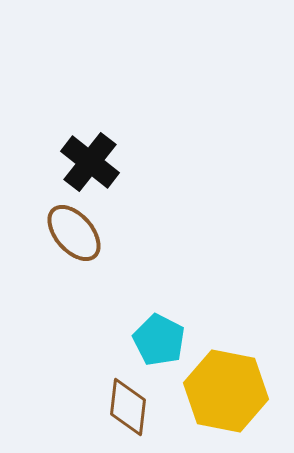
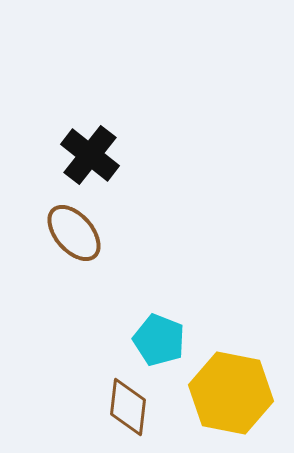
black cross: moved 7 px up
cyan pentagon: rotated 6 degrees counterclockwise
yellow hexagon: moved 5 px right, 2 px down
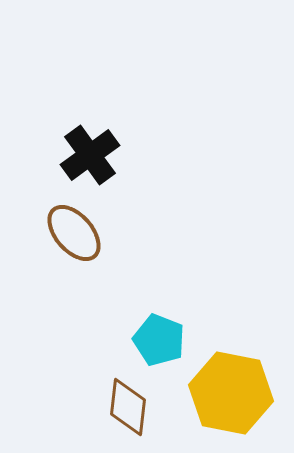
black cross: rotated 16 degrees clockwise
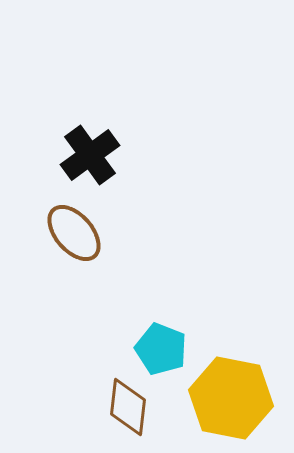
cyan pentagon: moved 2 px right, 9 px down
yellow hexagon: moved 5 px down
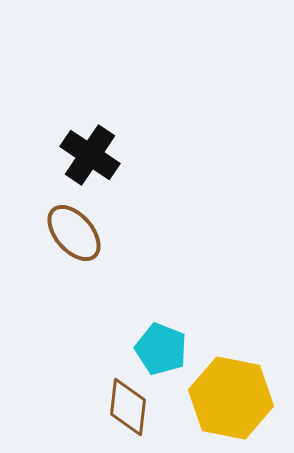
black cross: rotated 20 degrees counterclockwise
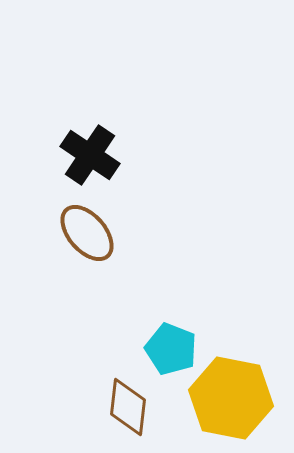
brown ellipse: moved 13 px right
cyan pentagon: moved 10 px right
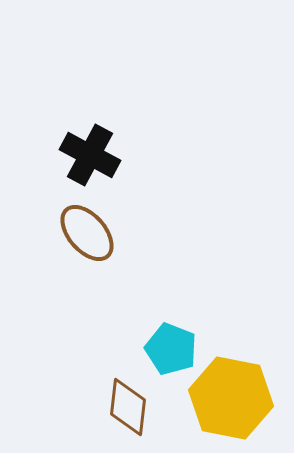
black cross: rotated 6 degrees counterclockwise
